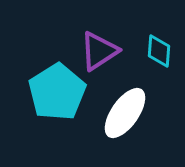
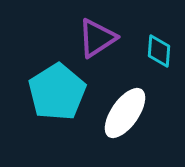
purple triangle: moved 2 px left, 13 px up
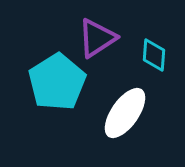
cyan diamond: moved 5 px left, 4 px down
cyan pentagon: moved 10 px up
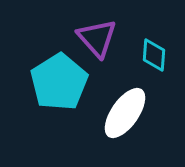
purple triangle: rotated 39 degrees counterclockwise
cyan pentagon: moved 2 px right
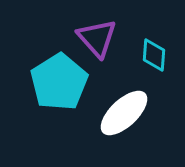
white ellipse: moved 1 px left; rotated 12 degrees clockwise
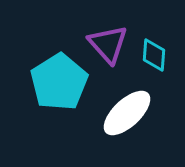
purple triangle: moved 11 px right, 6 px down
white ellipse: moved 3 px right
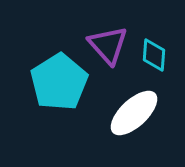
purple triangle: moved 1 px down
white ellipse: moved 7 px right
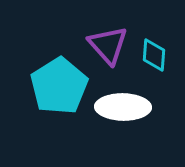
cyan pentagon: moved 4 px down
white ellipse: moved 11 px left, 6 px up; rotated 44 degrees clockwise
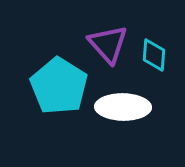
purple triangle: moved 1 px up
cyan pentagon: rotated 8 degrees counterclockwise
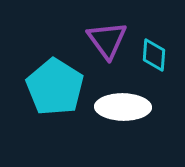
purple triangle: moved 1 px left, 4 px up; rotated 6 degrees clockwise
cyan pentagon: moved 4 px left, 1 px down
